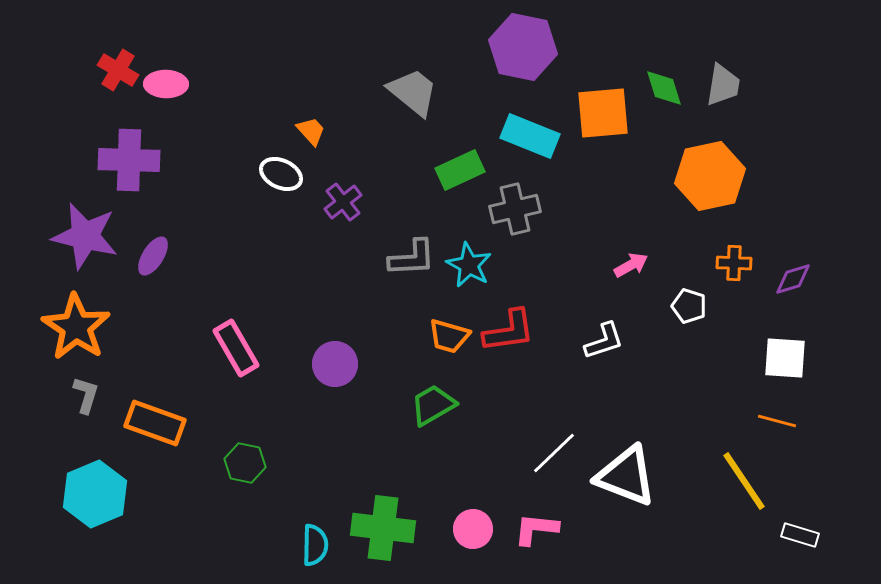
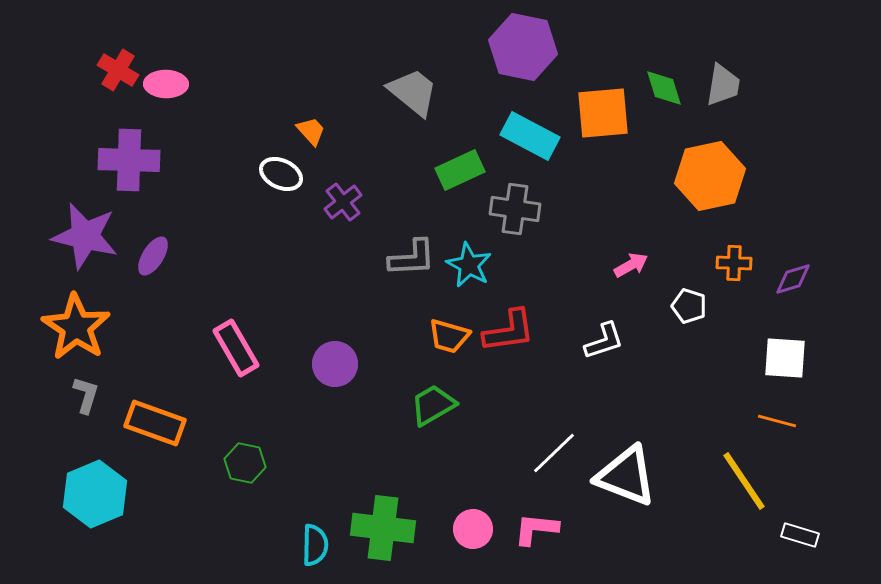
cyan rectangle at (530, 136): rotated 6 degrees clockwise
gray cross at (515, 209): rotated 21 degrees clockwise
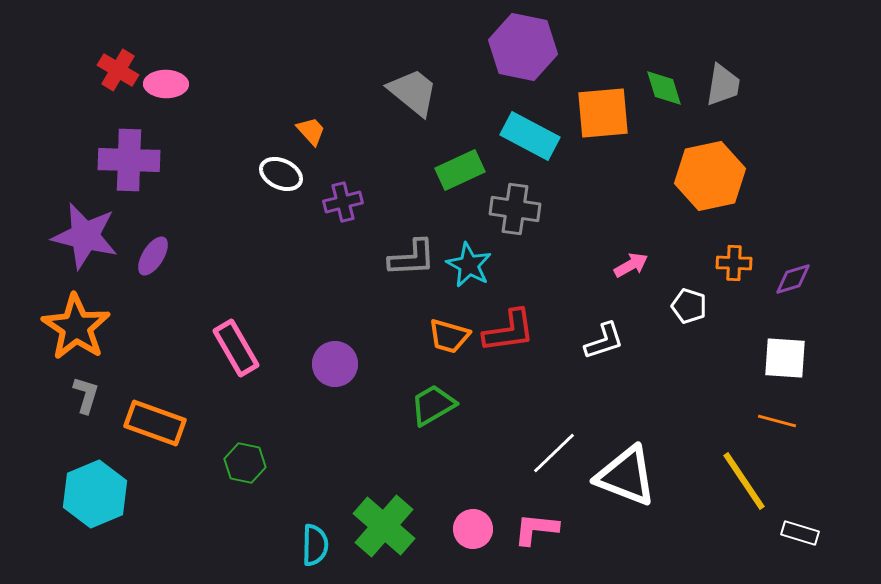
purple cross at (343, 202): rotated 24 degrees clockwise
green cross at (383, 528): moved 1 px right, 2 px up; rotated 34 degrees clockwise
white rectangle at (800, 535): moved 2 px up
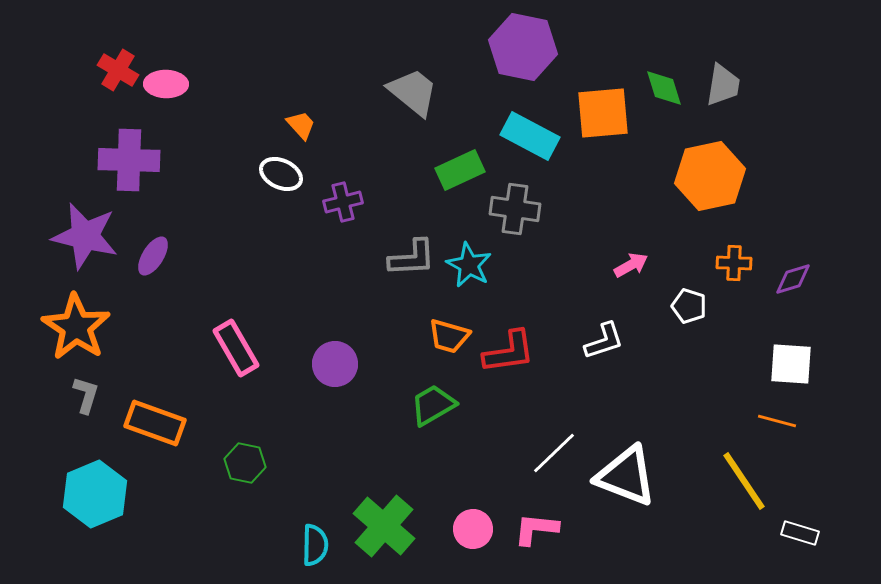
orange trapezoid at (311, 131): moved 10 px left, 6 px up
red L-shape at (509, 331): moved 21 px down
white square at (785, 358): moved 6 px right, 6 px down
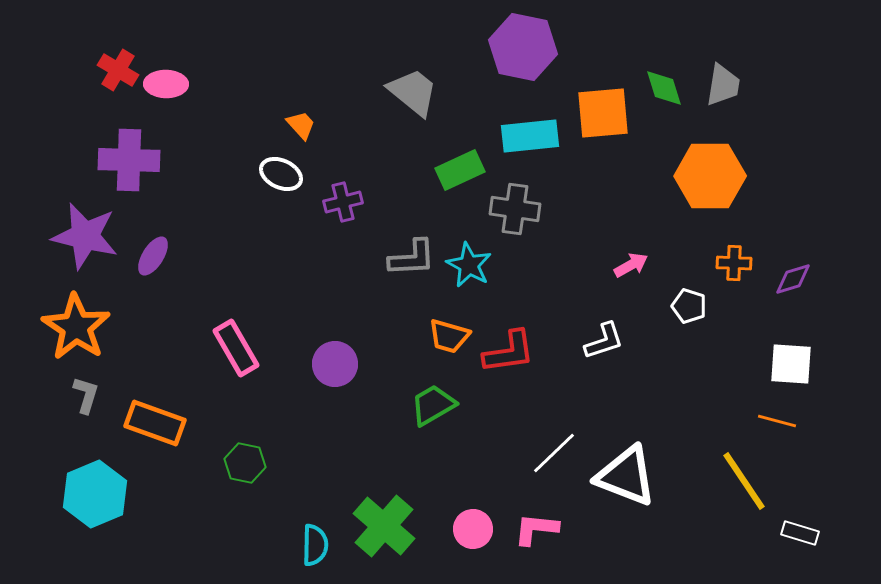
cyan rectangle at (530, 136): rotated 34 degrees counterclockwise
orange hexagon at (710, 176): rotated 12 degrees clockwise
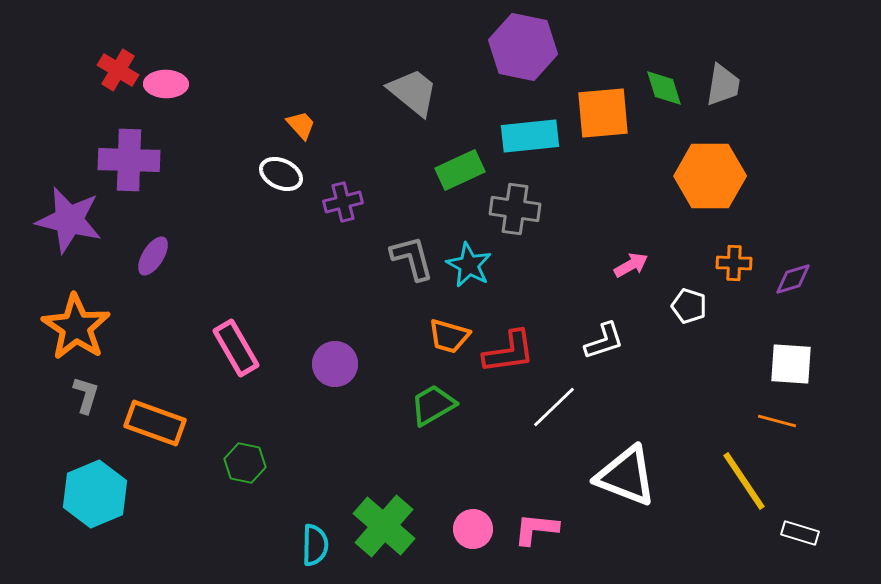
purple star at (85, 236): moved 16 px left, 16 px up
gray L-shape at (412, 258): rotated 102 degrees counterclockwise
white line at (554, 453): moved 46 px up
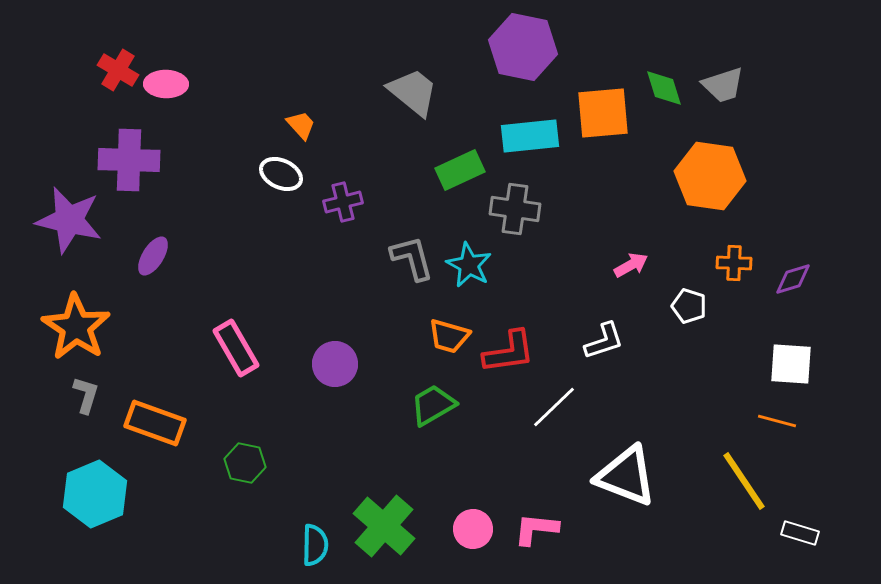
gray trapezoid at (723, 85): rotated 63 degrees clockwise
orange hexagon at (710, 176): rotated 8 degrees clockwise
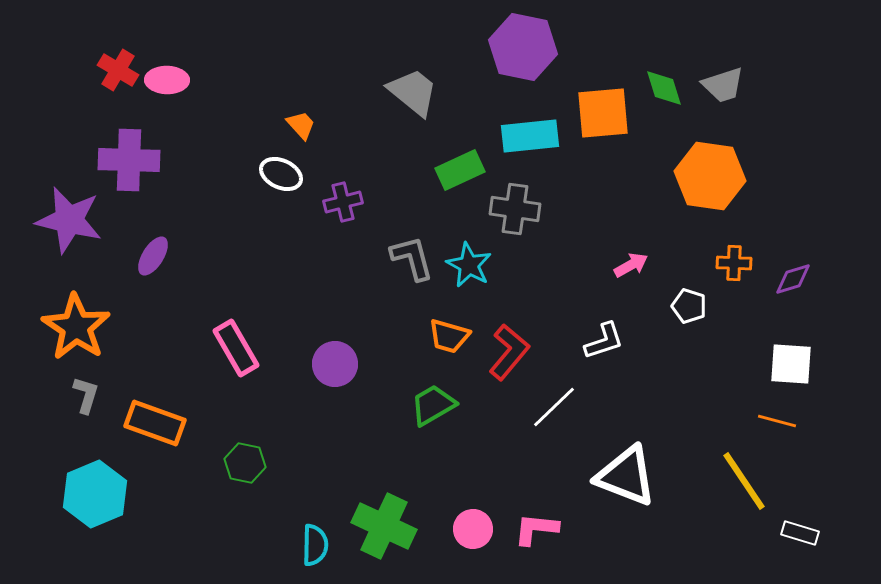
pink ellipse at (166, 84): moved 1 px right, 4 px up
red L-shape at (509, 352): rotated 42 degrees counterclockwise
green cross at (384, 526): rotated 16 degrees counterclockwise
